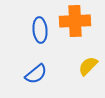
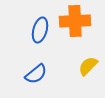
blue ellipse: rotated 20 degrees clockwise
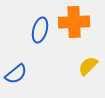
orange cross: moved 1 px left, 1 px down
blue semicircle: moved 20 px left
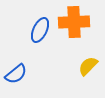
blue ellipse: rotated 10 degrees clockwise
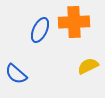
yellow semicircle: rotated 20 degrees clockwise
blue semicircle: rotated 80 degrees clockwise
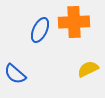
yellow semicircle: moved 3 px down
blue semicircle: moved 1 px left
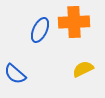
yellow semicircle: moved 5 px left
